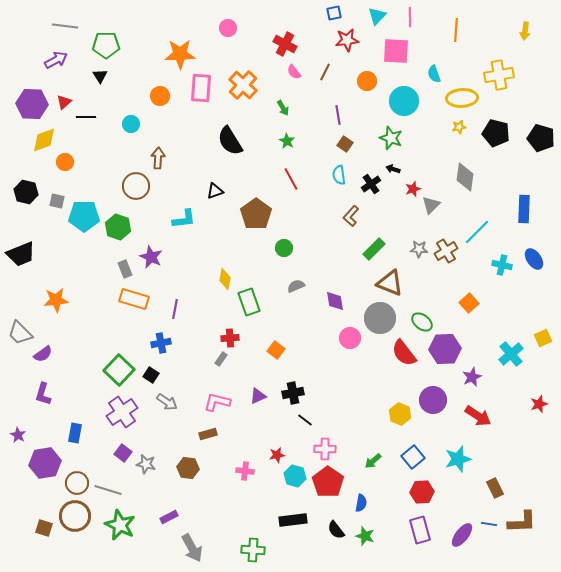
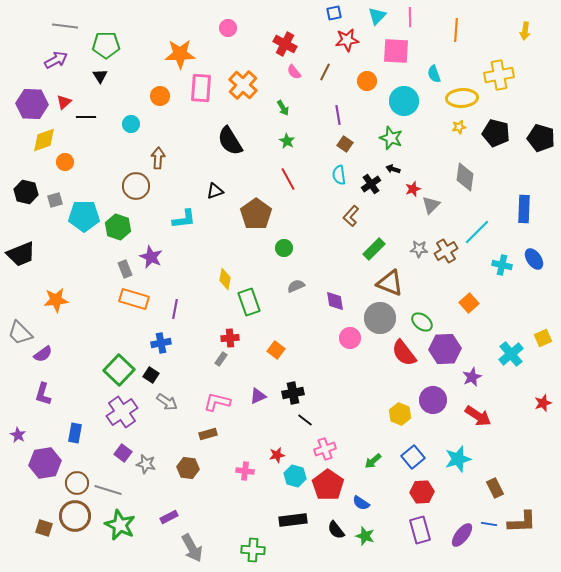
red line at (291, 179): moved 3 px left
gray square at (57, 201): moved 2 px left, 1 px up; rotated 28 degrees counterclockwise
red star at (539, 404): moved 4 px right, 1 px up
pink cross at (325, 449): rotated 20 degrees counterclockwise
red pentagon at (328, 482): moved 3 px down
blue semicircle at (361, 503): rotated 114 degrees clockwise
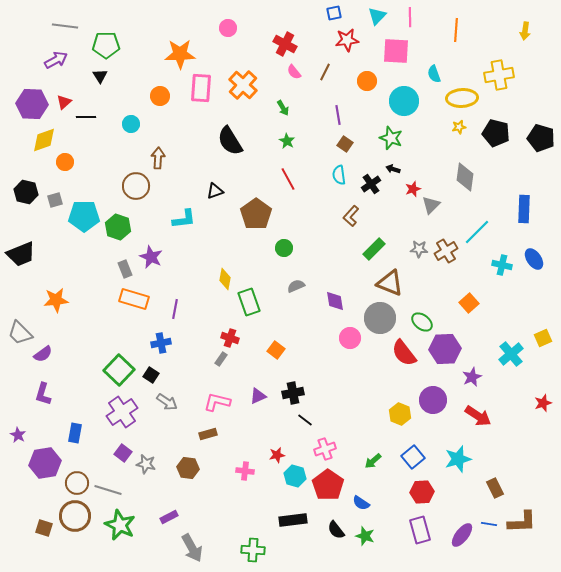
red cross at (230, 338): rotated 24 degrees clockwise
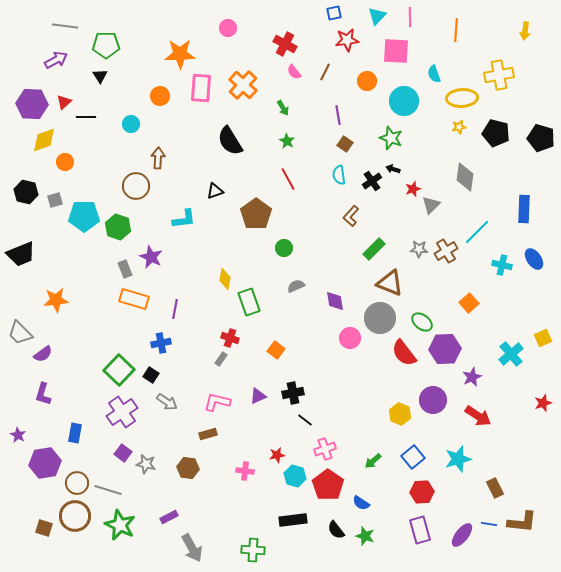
black cross at (371, 184): moved 1 px right, 3 px up
brown L-shape at (522, 522): rotated 8 degrees clockwise
